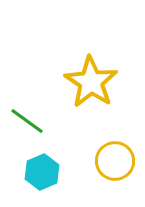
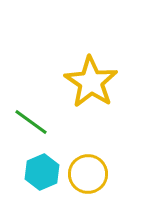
green line: moved 4 px right, 1 px down
yellow circle: moved 27 px left, 13 px down
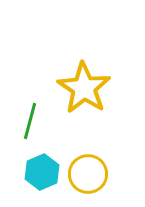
yellow star: moved 7 px left, 6 px down
green line: moved 1 px left, 1 px up; rotated 69 degrees clockwise
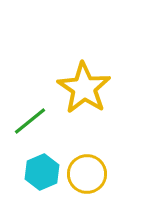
green line: rotated 36 degrees clockwise
yellow circle: moved 1 px left
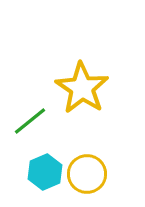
yellow star: moved 2 px left
cyan hexagon: moved 3 px right
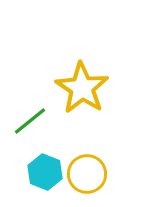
cyan hexagon: rotated 16 degrees counterclockwise
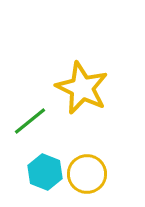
yellow star: rotated 8 degrees counterclockwise
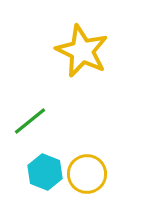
yellow star: moved 37 px up
